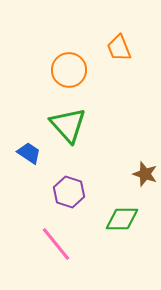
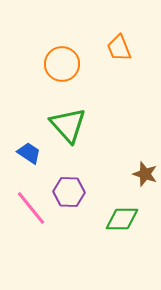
orange circle: moved 7 px left, 6 px up
purple hexagon: rotated 16 degrees counterclockwise
pink line: moved 25 px left, 36 px up
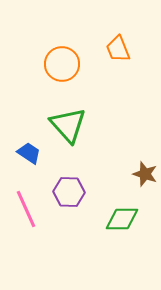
orange trapezoid: moved 1 px left, 1 px down
pink line: moved 5 px left, 1 px down; rotated 15 degrees clockwise
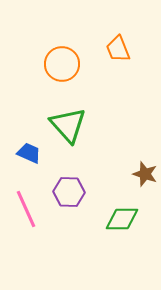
blue trapezoid: rotated 10 degrees counterclockwise
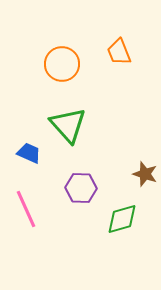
orange trapezoid: moved 1 px right, 3 px down
purple hexagon: moved 12 px right, 4 px up
green diamond: rotated 16 degrees counterclockwise
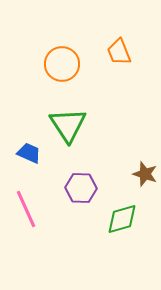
green triangle: rotated 9 degrees clockwise
